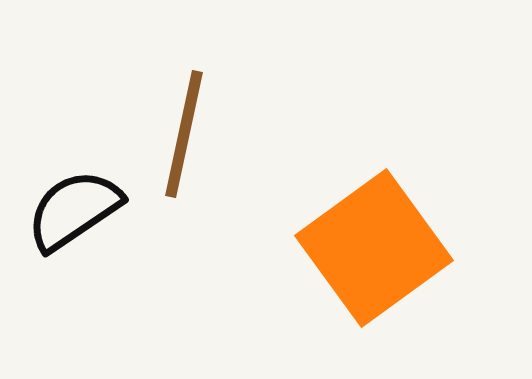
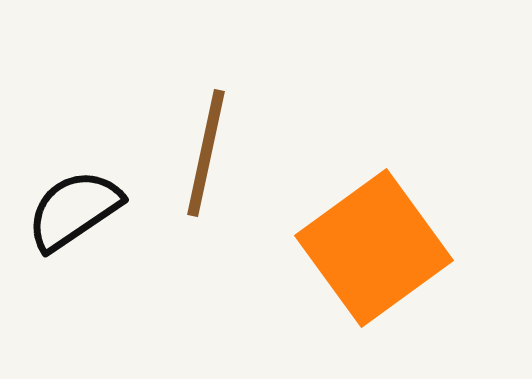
brown line: moved 22 px right, 19 px down
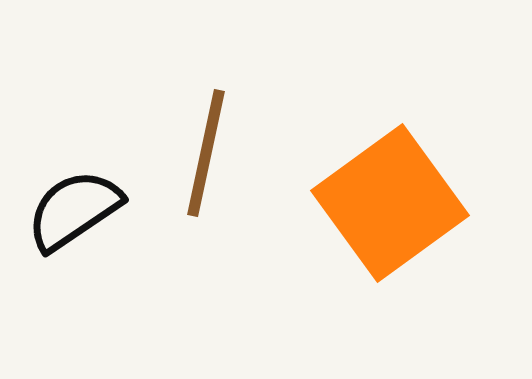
orange square: moved 16 px right, 45 px up
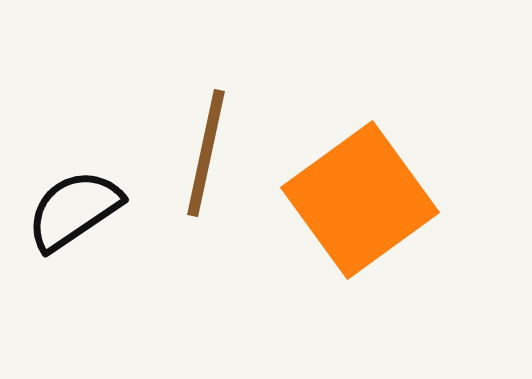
orange square: moved 30 px left, 3 px up
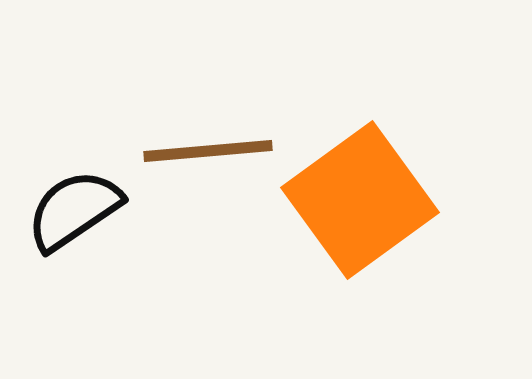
brown line: moved 2 px right, 2 px up; rotated 73 degrees clockwise
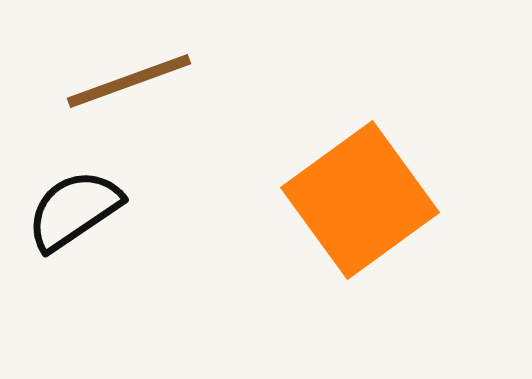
brown line: moved 79 px left, 70 px up; rotated 15 degrees counterclockwise
